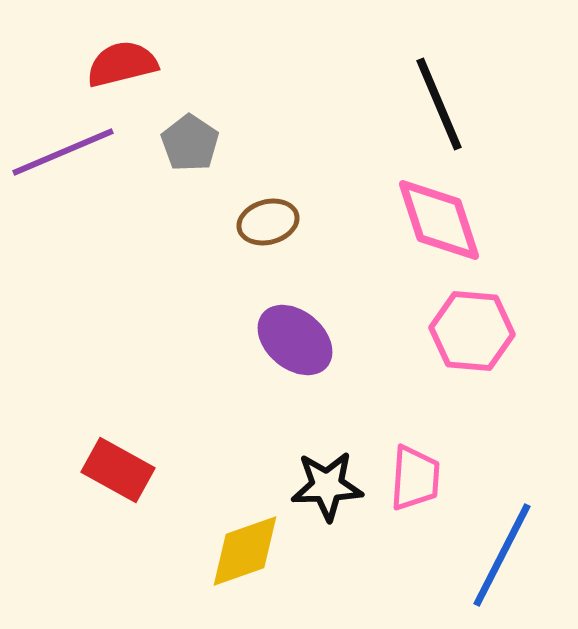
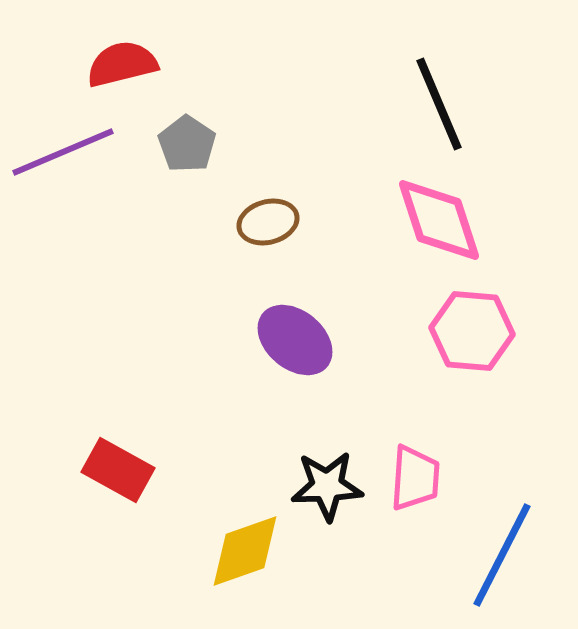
gray pentagon: moved 3 px left, 1 px down
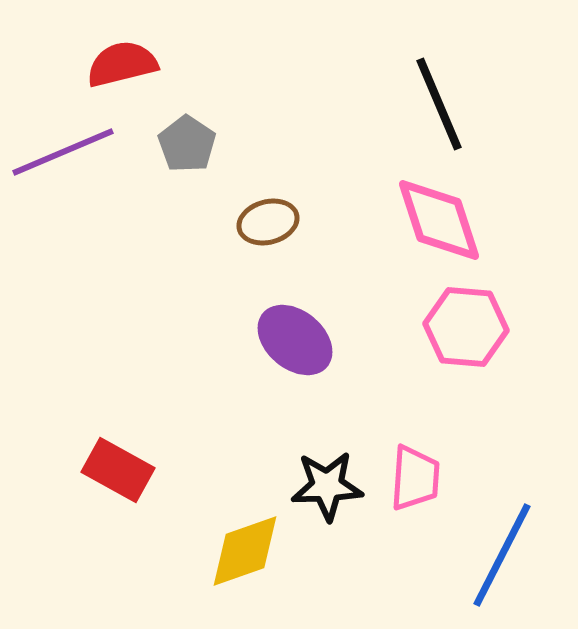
pink hexagon: moved 6 px left, 4 px up
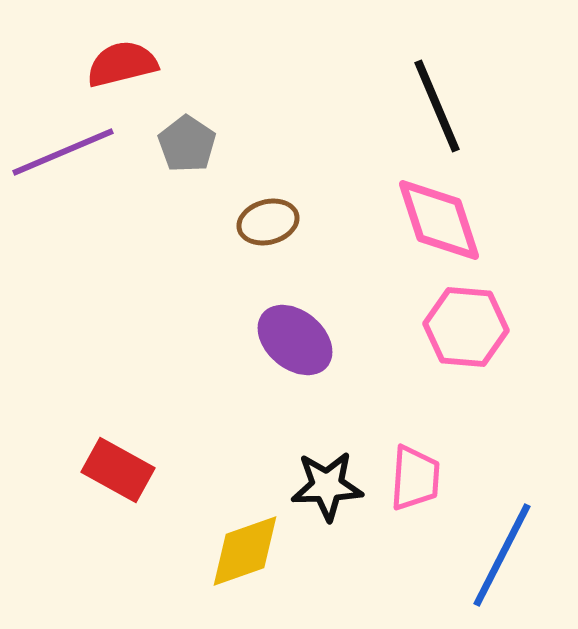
black line: moved 2 px left, 2 px down
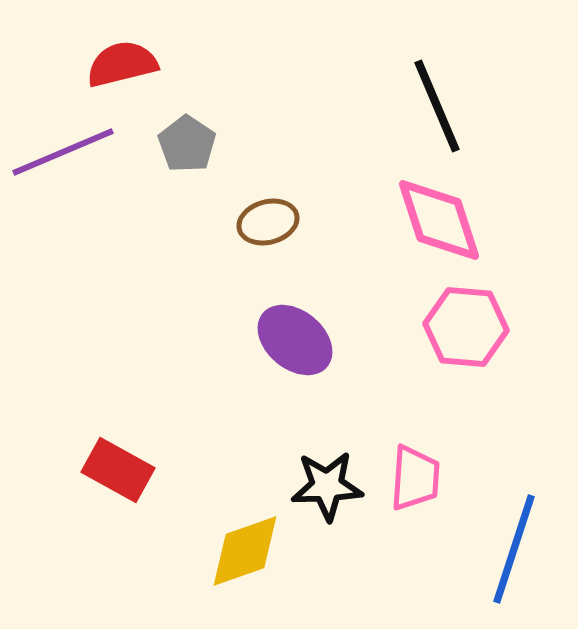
blue line: moved 12 px right, 6 px up; rotated 9 degrees counterclockwise
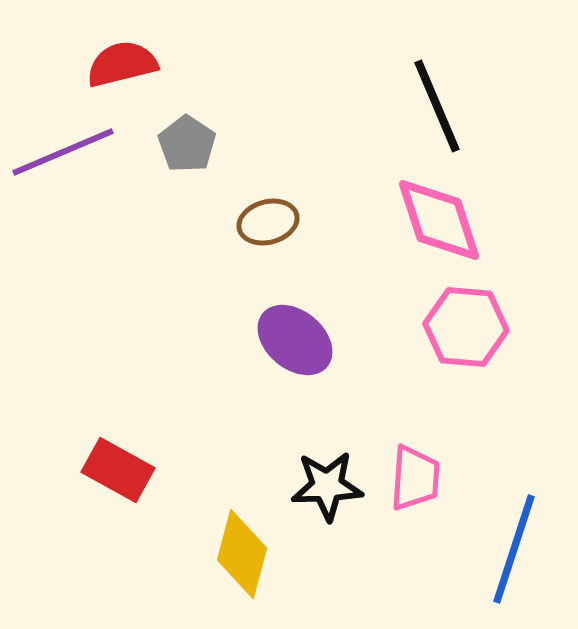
yellow diamond: moved 3 px left, 3 px down; rotated 56 degrees counterclockwise
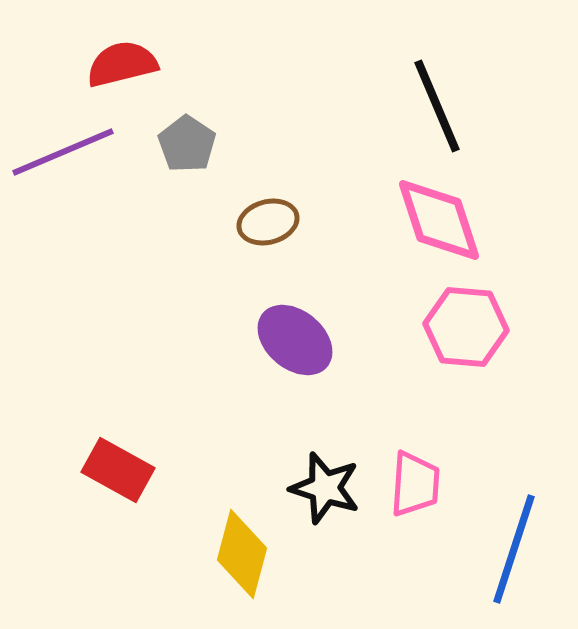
pink trapezoid: moved 6 px down
black star: moved 2 px left, 2 px down; rotated 20 degrees clockwise
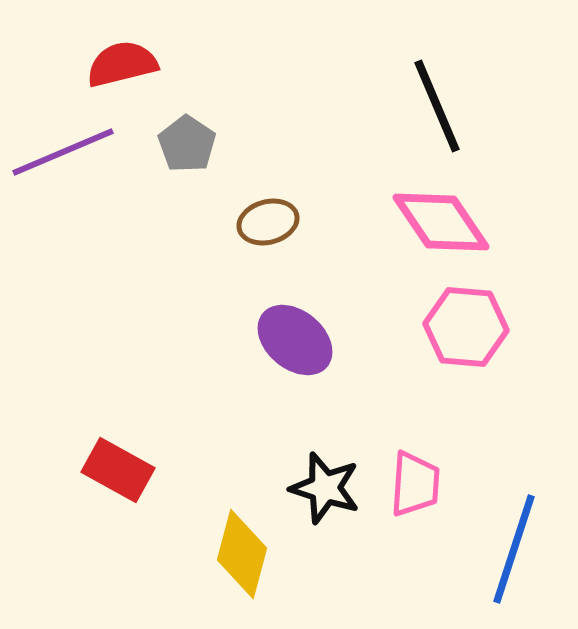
pink diamond: moved 2 px right, 2 px down; rotated 16 degrees counterclockwise
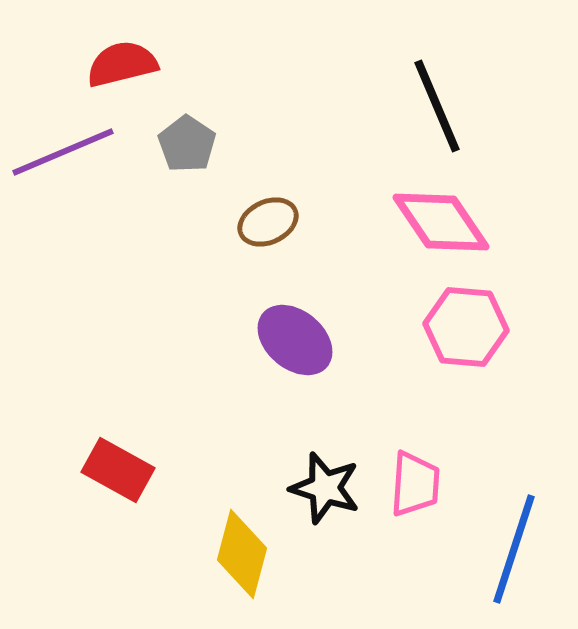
brown ellipse: rotated 10 degrees counterclockwise
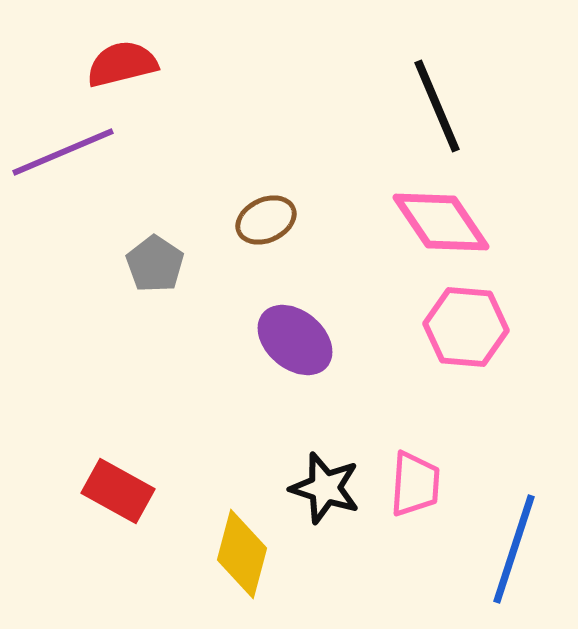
gray pentagon: moved 32 px left, 120 px down
brown ellipse: moved 2 px left, 2 px up
red rectangle: moved 21 px down
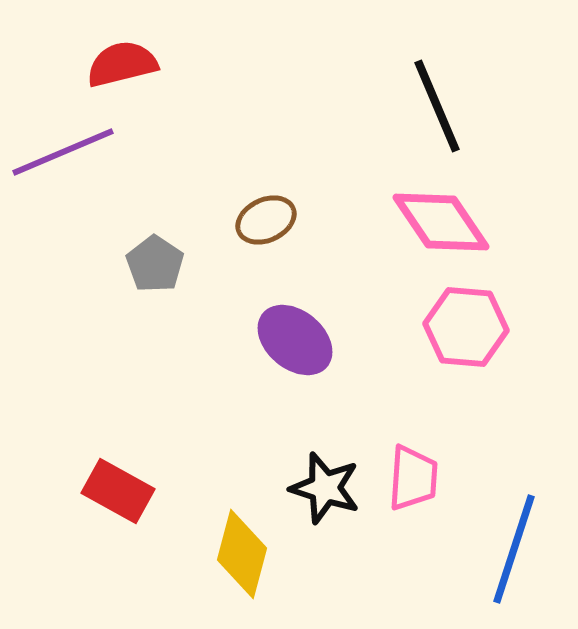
pink trapezoid: moved 2 px left, 6 px up
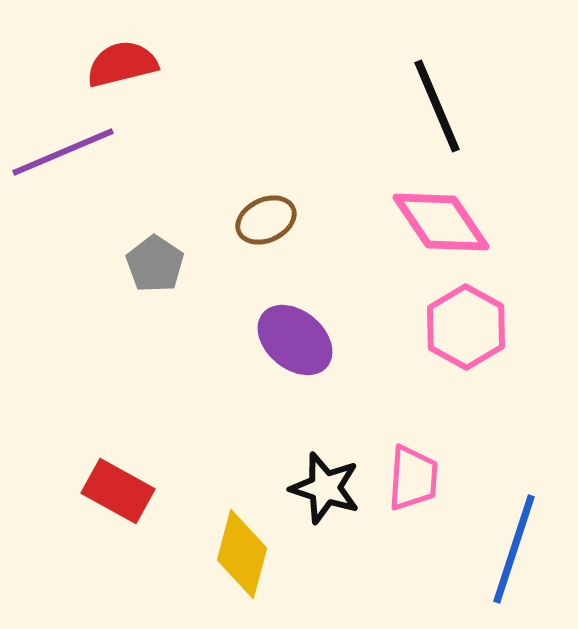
pink hexagon: rotated 24 degrees clockwise
